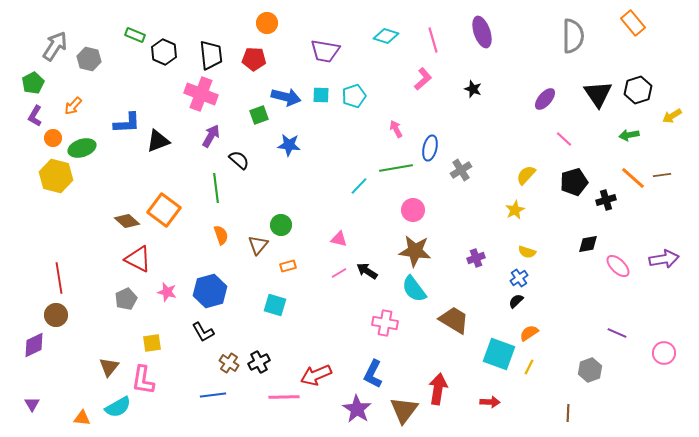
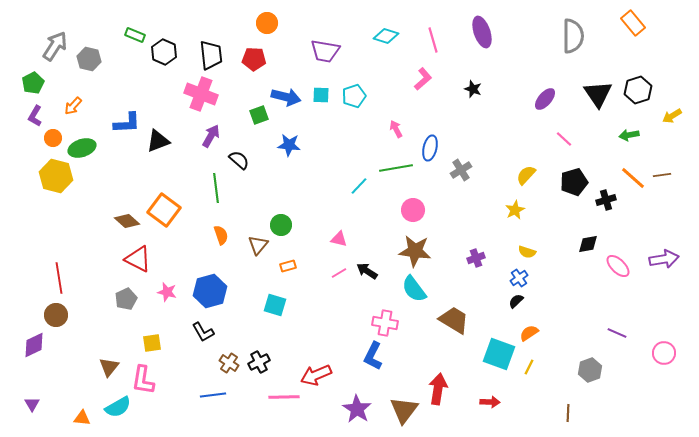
blue L-shape at (373, 374): moved 18 px up
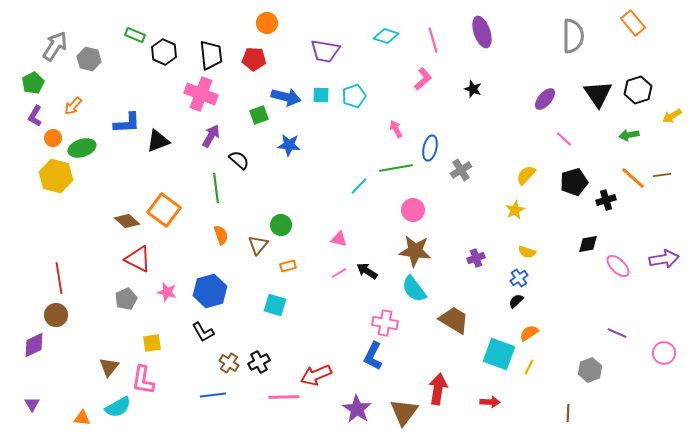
brown triangle at (404, 410): moved 2 px down
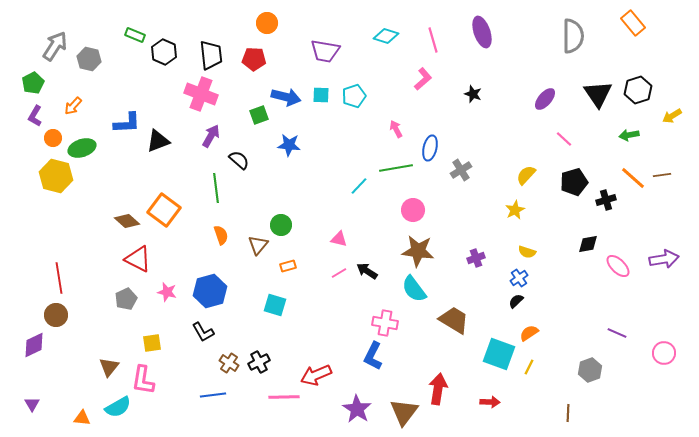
black star at (473, 89): moved 5 px down
brown star at (415, 251): moved 3 px right
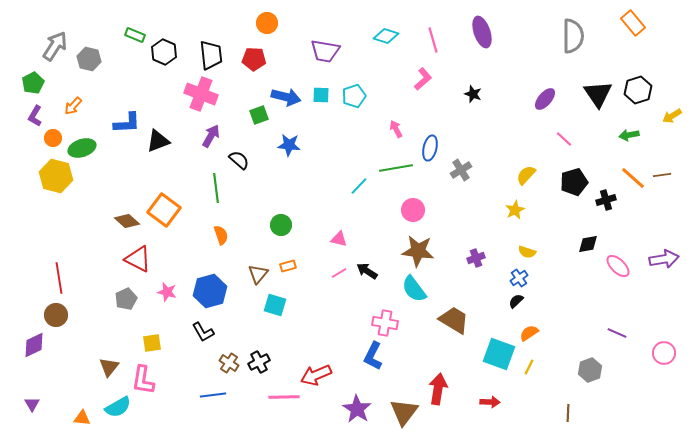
brown triangle at (258, 245): moved 29 px down
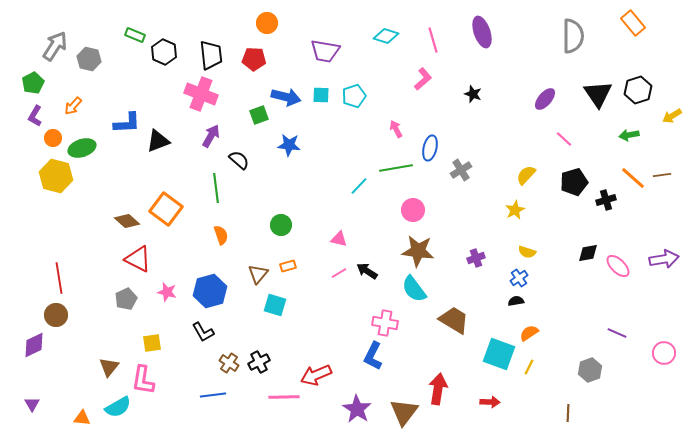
orange square at (164, 210): moved 2 px right, 1 px up
black diamond at (588, 244): moved 9 px down
black semicircle at (516, 301): rotated 35 degrees clockwise
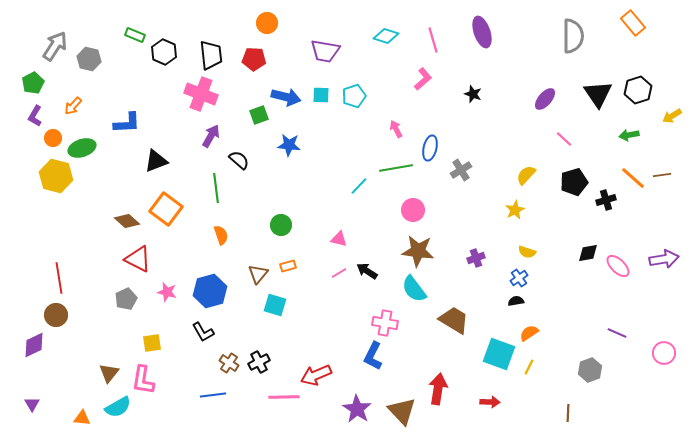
black triangle at (158, 141): moved 2 px left, 20 px down
brown triangle at (109, 367): moved 6 px down
brown triangle at (404, 412): moved 2 px left, 1 px up; rotated 20 degrees counterclockwise
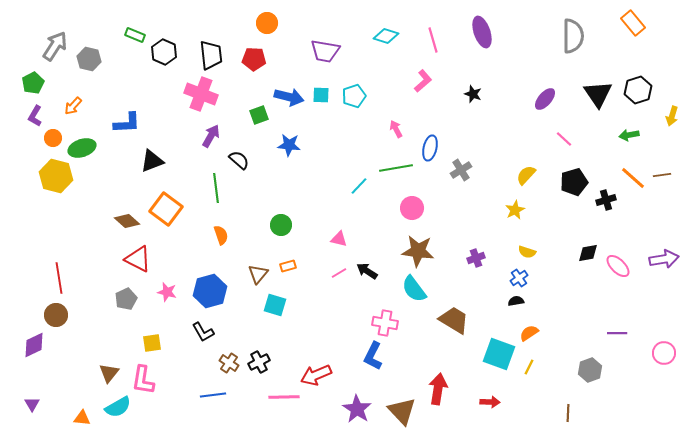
pink L-shape at (423, 79): moved 2 px down
blue arrow at (286, 97): moved 3 px right
yellow arrow at (672, 116): rotated 42 degrees counterclockwise
black triangle at (156, 161): moved 4 px left
pink circle at (413, 210): moved 1 px left, 2 px up
purple line at (617, 333): rotated 24 degrees counterclockwise
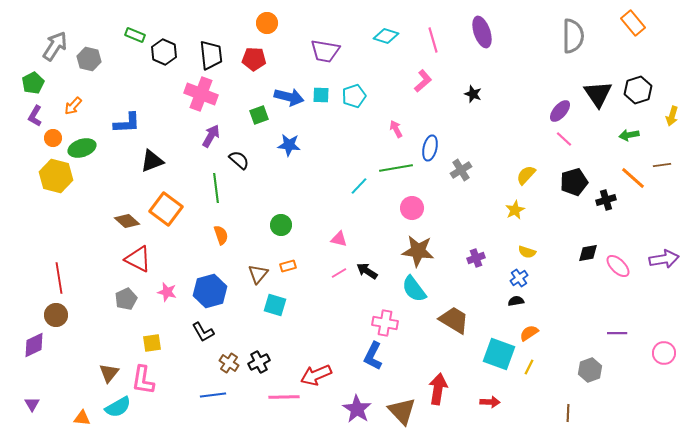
purple ellipse at (545, 99): moved 15 px right, 12 px down
brown line at (662, 175): moved 10 px up
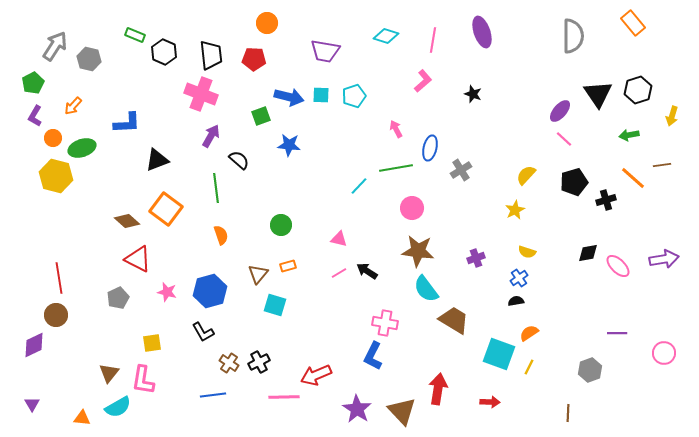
pink line at (433, 40): rotated 25 degrees clockwise
green square at (259, 115): moved 2 px right, 1 px down
black triangle at (152, 161): moved 5 px right, 1 px up
cyan semicircle at (414, 289): moved 12 px right
gray pentagon at (126, 299): moved 8 px left, 1 px up
